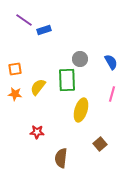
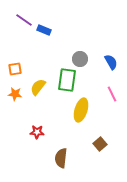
blue rectangle: rotated 40 degrees clockwise
green rectangle: rotated 10 degrees clockwise
pink line: rotated 42 degrees counterclockwise
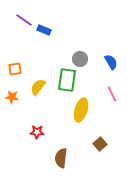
orange star: moved 3 px left, 3 px down
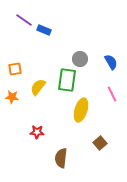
brown square: moved 1 px up
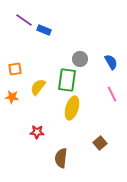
yellow ellipse: moved 9 px left, 2 px up
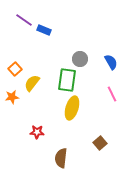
orange square: rotated 32 degrees counterclockwise
yellow semicircle: moved 6 px left, 4 px up
orange star: rotated 16 degrees counterclockwise
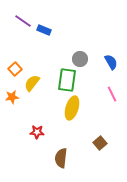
purple line: moved 1 px left, 1 px down
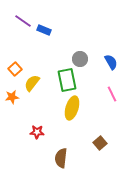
green rectangle: rotated 20 degrees counterclockwise
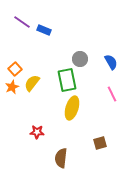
purple line: moved 1 px left, 1 px down
orange star: moved 10 px up; rotated 16 degrees counterclockwise
brown square: rotated 24 degrees clockwise
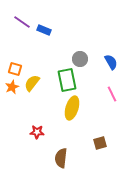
orange square: rotated 32 degrees counterclockwise
